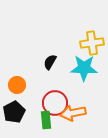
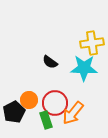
black semicircle: rotated 84 degrees counterclockwise
orange circle: moved 12 px right, 15 px down
orange arrow: rotated 40 degrees counterclockwise
green rectangle: rotated 12 degrees counterclockwise
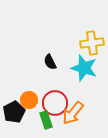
black semicircle: rotated 28 degrees clockwise
cyan star: rotated 16 degrees clockwise
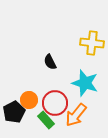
yellow cross: rotated 15 degrees clockwise
cyan star: moved 1 px right, 15 px down
orange arrow: moved 3 px right, 2 px down
green rectangle: rotated 24 degrees counterclockwise
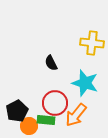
black semicircle: moved 1 px right, 1 px down
orange circle: moved 26 px down
black pentagon: moved 3 px right, 1 px up
green rectangle: rotated 42 degrees counterclockwise
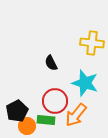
red circle: moved 2 px up
orange circle: moved 2 px left
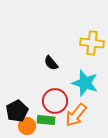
black semicircle: rotated 14 degrees counterclockwise
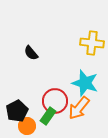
black semicircle: moved 20 px left, 10 px up
orange arrow: moved 3 px right, 7 px up
green rectangle: moved 2 px right, 4 px up; rotated 60 degrees counterclockwise
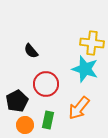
black semicircle: moved 2 px up
cyan star: moved 14 px up
red circle: moved 9 px left, 17 px up
black pentagon: moved 10 px up
green rectangle: moved 4 px down; rotated 24 degrees counterclockwise
orange circle: moved 2 px left, 1 px up
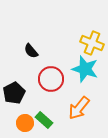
yellow cross: rotated 15 degrees clockwise
red circle: moved 5 px right, 5 px up
black pentagon: moved 3 px left, 8 px up
green rectangle: moved 4 px left; rotated 60 degrees counterclockwise
orange circle: moved 2 px up
